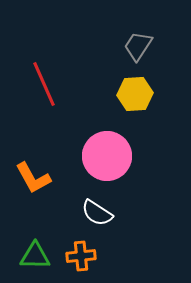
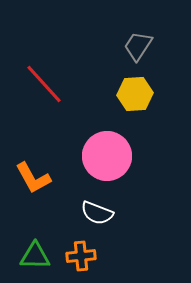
red line: rotated 18 degrees counterclockwise
white semicircle: rotated 12 degrees counterclockwise
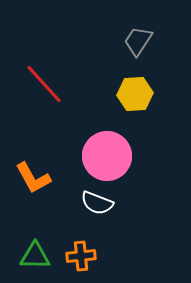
gray trapezoid: moved 5 px up
white semicircle: moved 10 px up
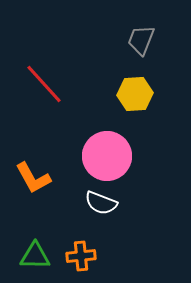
gray trapezoid: moved 3 px right, 1 px up; rotated 12 degrees counterclockwise
white semicircle: moved 4 px right
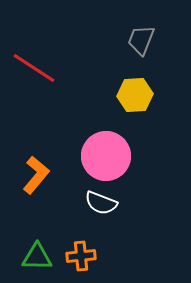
red line: moved 10 px left, 16 px up; rotated 15 degrees counterclockwise
yellow hexagon: moved 1 px down
pink circle: moved 1 px left
orange L-shape: moved 3 px right, 3 px up; rotated 111 degrees counterclockwise
green triangle: moved 2 px right, 1 px down
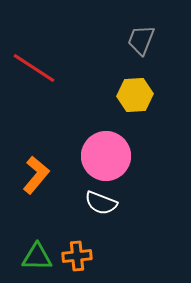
orange cross: moved 4 px left
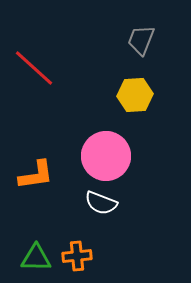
red line: rotated 9 degrees clockwise
orange L-shape: rotated 42 degrees clockwise
green triangle: moved 1 px left, 1 px down
